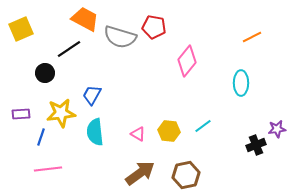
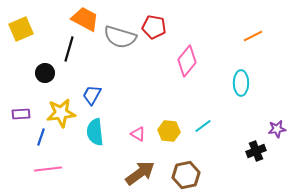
orange line: moved 1 px right, 1 px up
black line: rotated 40 degrees counterclockwise
black cross: moved 6 px down
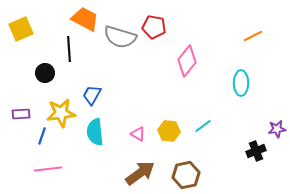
black line: rotated 20 degrees counterclockwise
blue line: moved 1 px right, 1 px up
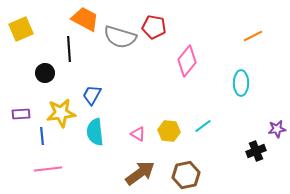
blue line: rotated 24 degrees counterclockwise
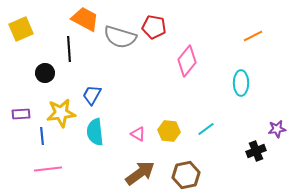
cyan line: moved 3 px right, 3 px down
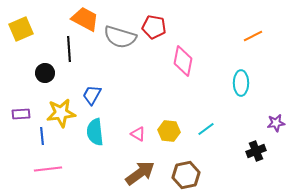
pink diamond: moved 4 px left; rotated 28 degrees counterclockwise
purple star: moved 1 px left, 6 px up
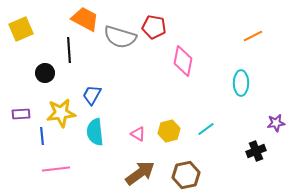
black line: moved 1 px down
yellow hexagon: rotated 20 degrees counterclockwise
pink line: moved 8 px right
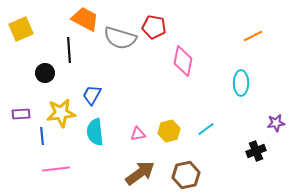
gray semicircle: moved 1 px down
pink triangle: rotated 42 degrees counterclockwise
